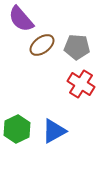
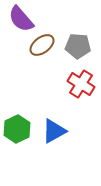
gray pentagon: moved 1 px right, 1 px up
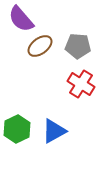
brown ellipse: moved 2 px left, 1 px down
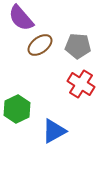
purple semicircle: moved 1 px up
brown ellipse: moved 1 px up
green hexagon: moved 20 px up
